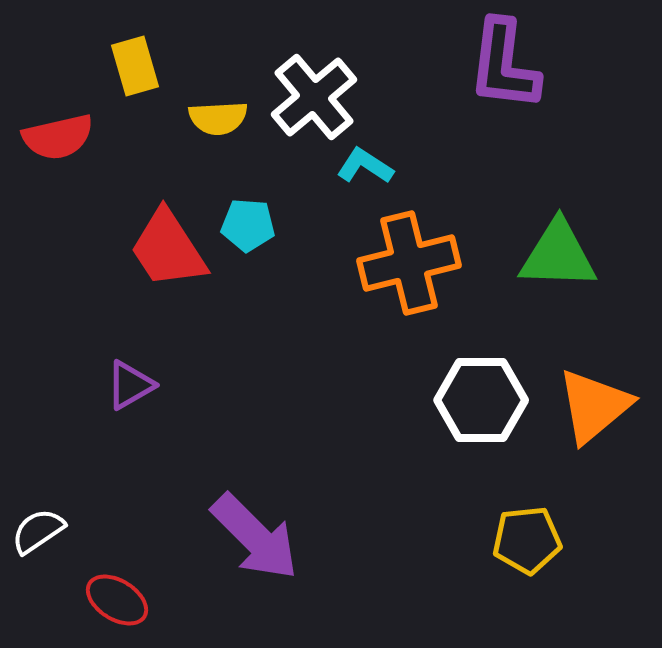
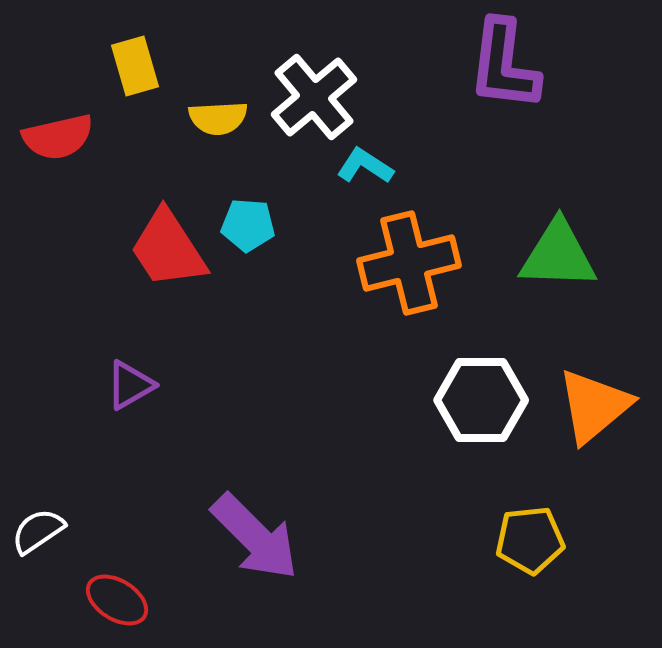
yellow pentagon: moved 3 px right
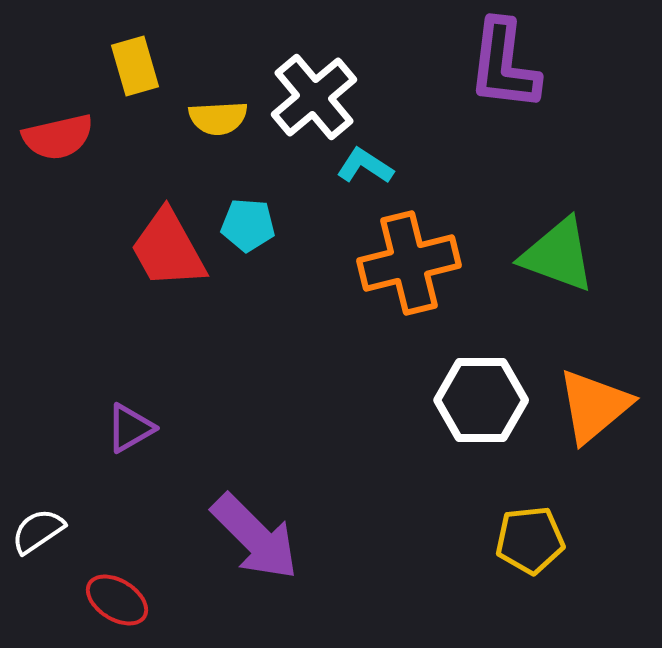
red trapezoid: rotated 4 degrees clockwise
green triangle: rotated 18 degrees clockwise
purple triangle: moved 43 px down
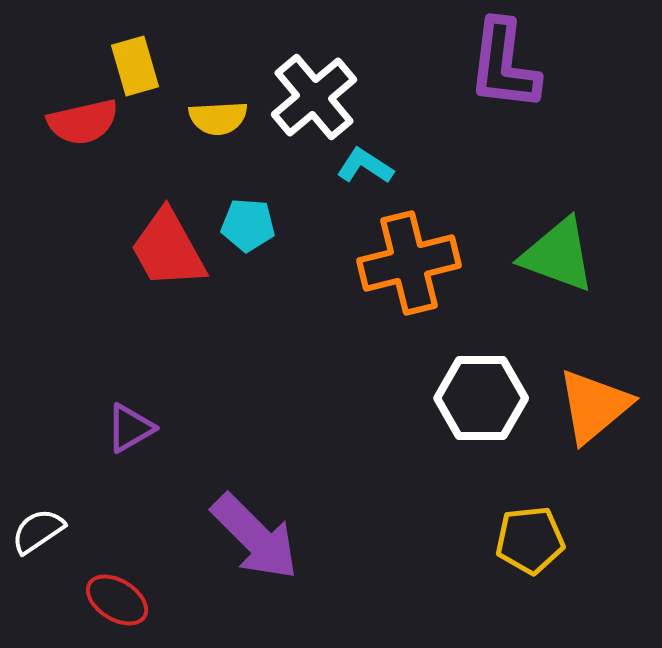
red semicircle: moved 25 px right, 15 px up
white hexagon: moved 2 px up
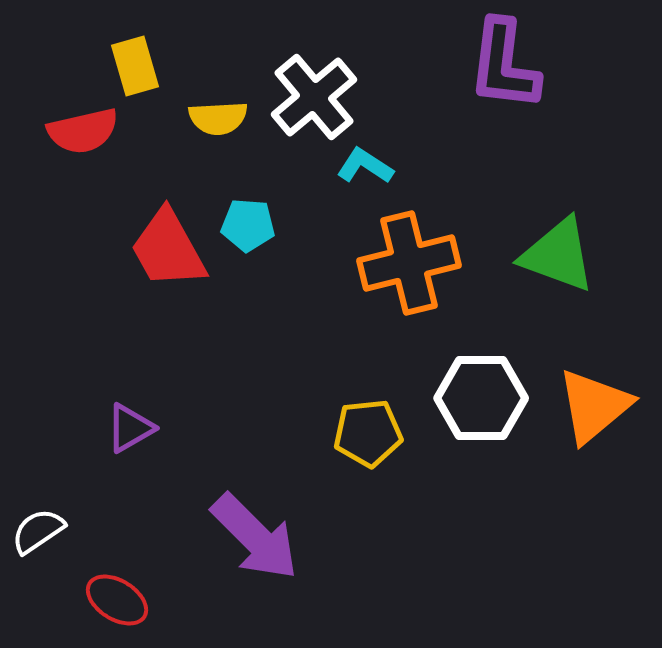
red semicircle: moved 9 px down
yellow pentagon: moved 162 px left, 107 px up
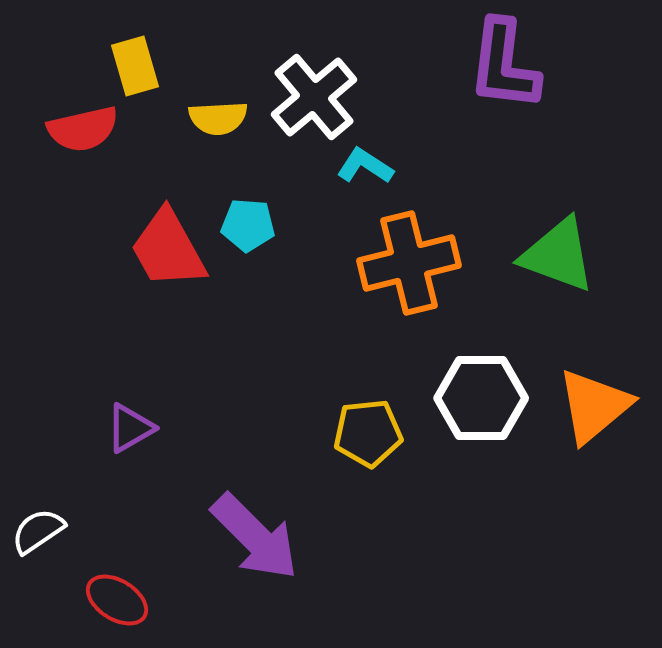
red semicircle: moved 2 px up
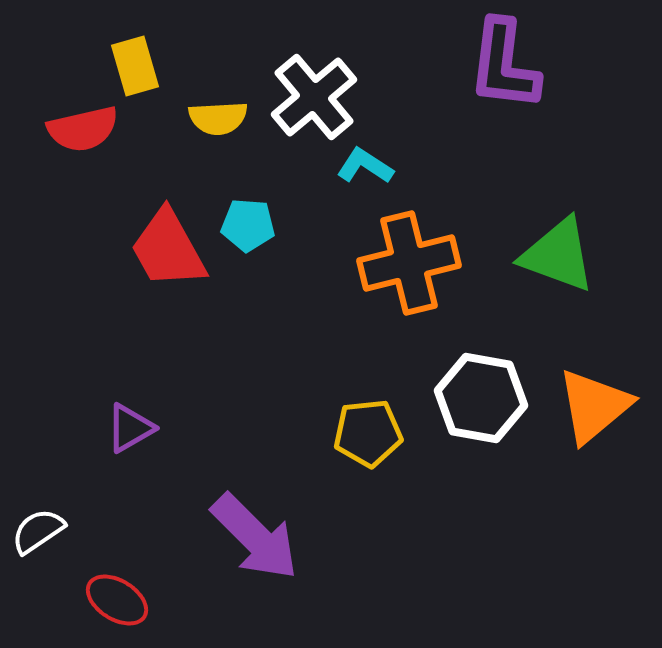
white hexagon: rotated 10 degrees clockwise
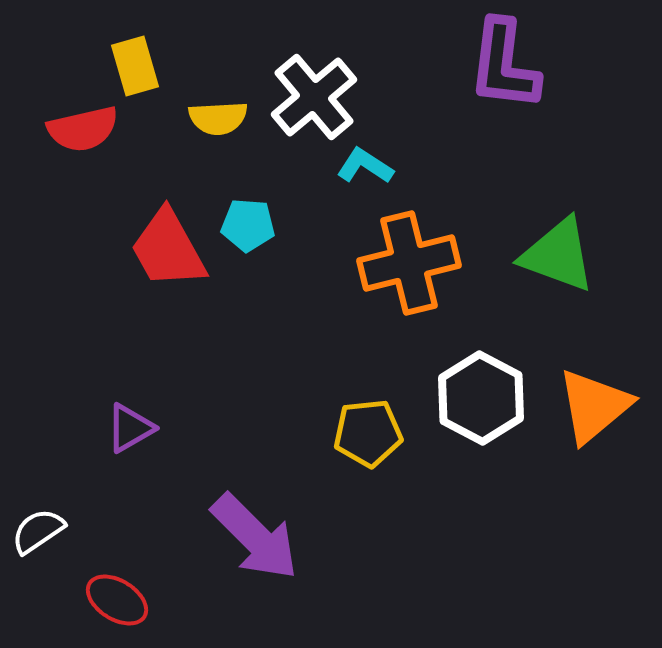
white hexagon: rotated 18 degrees clockwise
